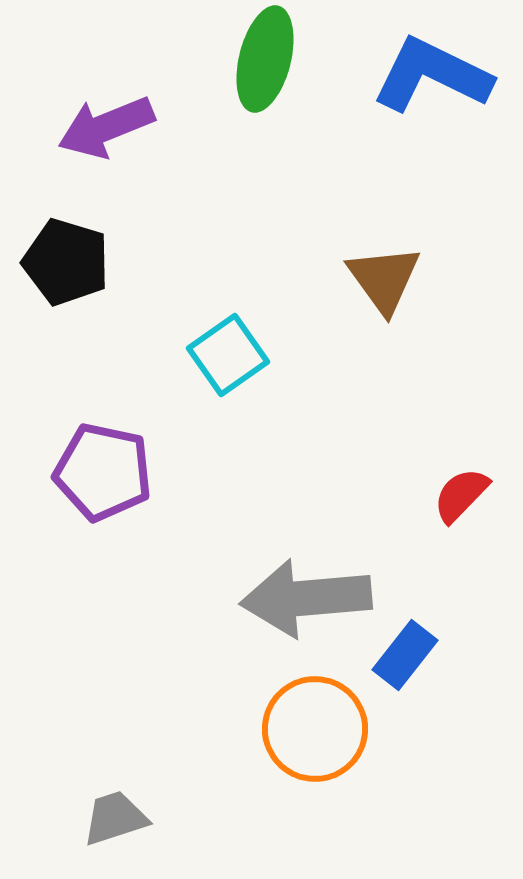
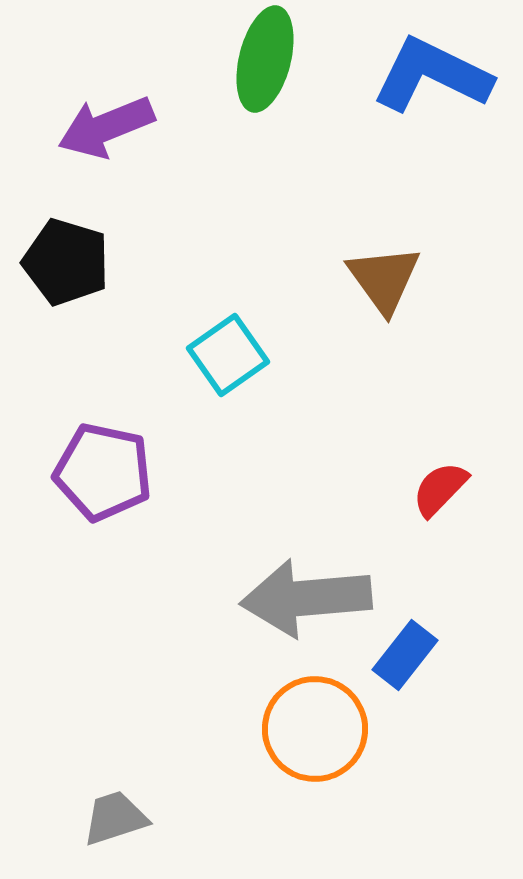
red semicircle: moved 21 px left, 6 px up
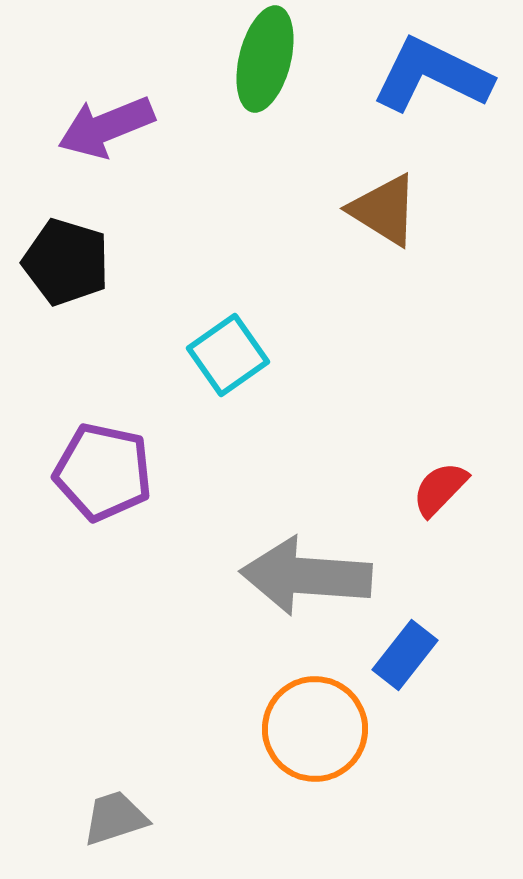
brown triangle: moved 69 px up; rotated 22 degrees counterclockwise
gray arrow: moved 22 px up; rotated 9 degrees clockwise
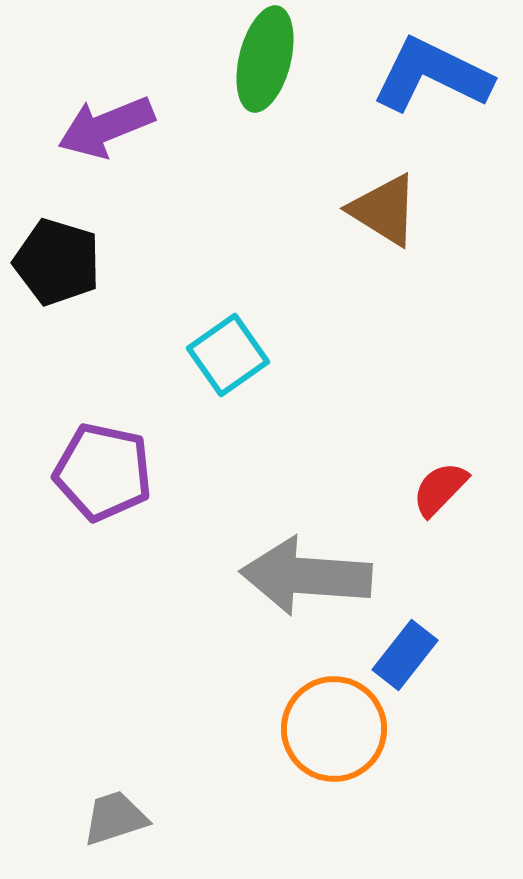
black pentagon: moved 9 px left
orange circle: moved 19 px right
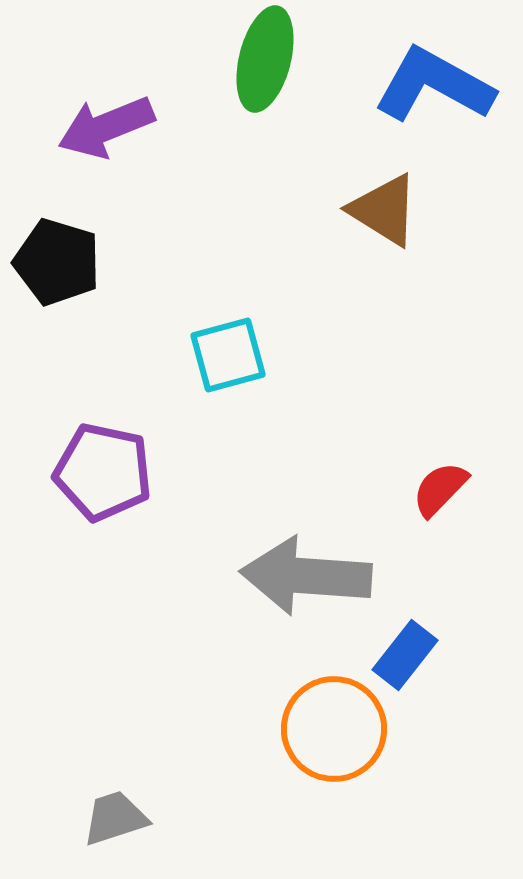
blue L-shape: moved 2 px right, 10 px down; rotated 3 degrees clockwise
cyan square: rotated 20 degrees clockwise
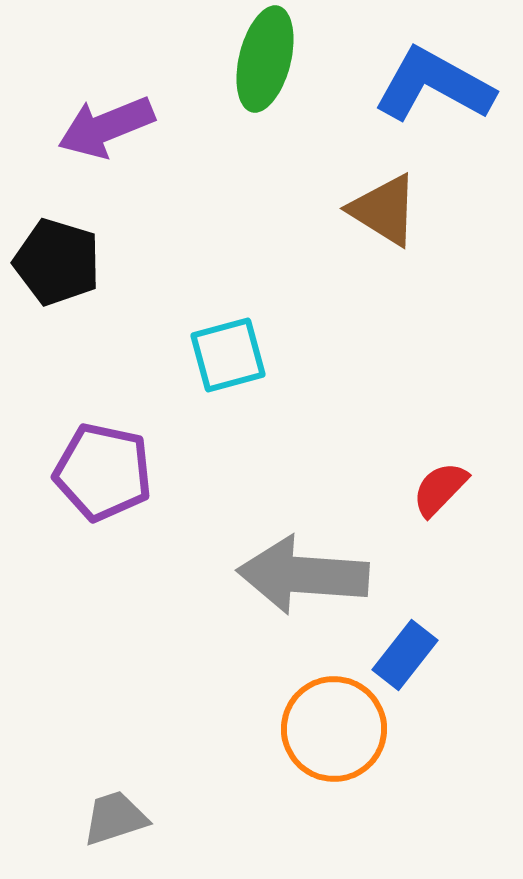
gray arrow: moved 3 px left, 1 px up
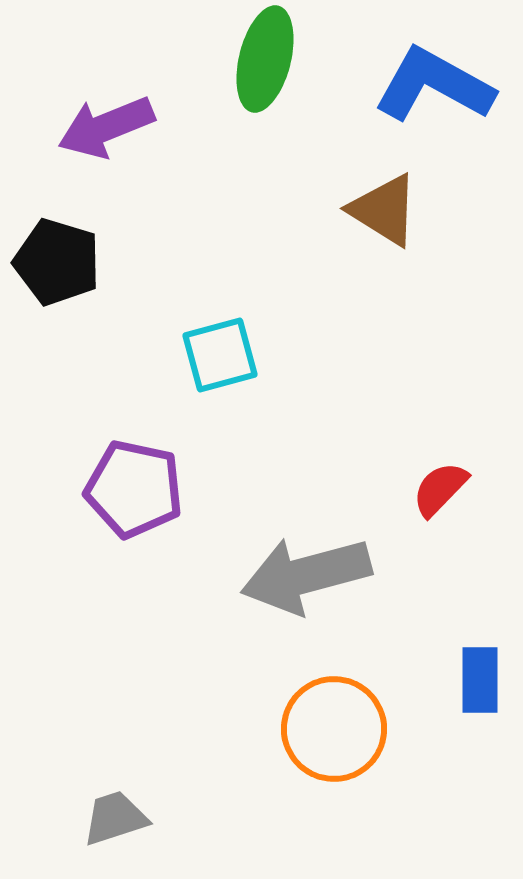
cyan square: moved 8 px left
purple pentagon: moved 31 px right, 17 px down
gray arrow: moved 3 px right; rotated 19 degrees counterclockwise
blue rectangle: moved 75 px right, 25 px down; rotated 38 degrees counterclockwise
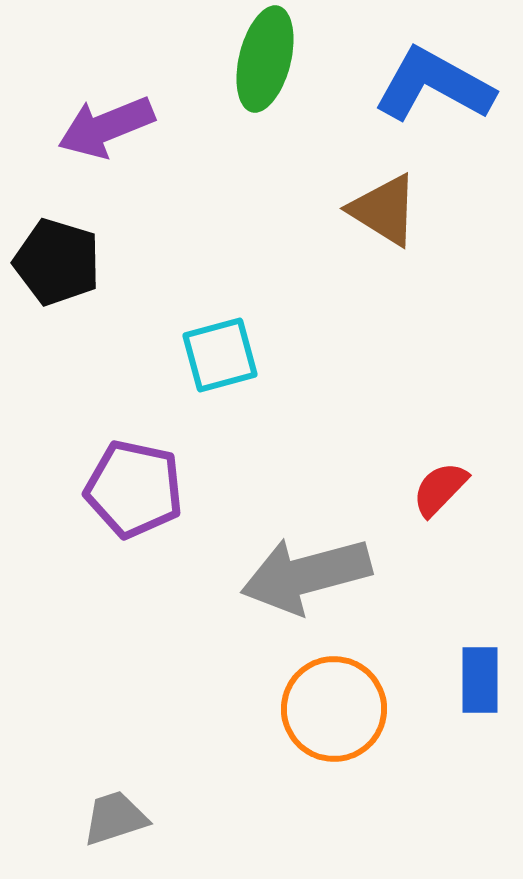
orange circle: moved 20 px up
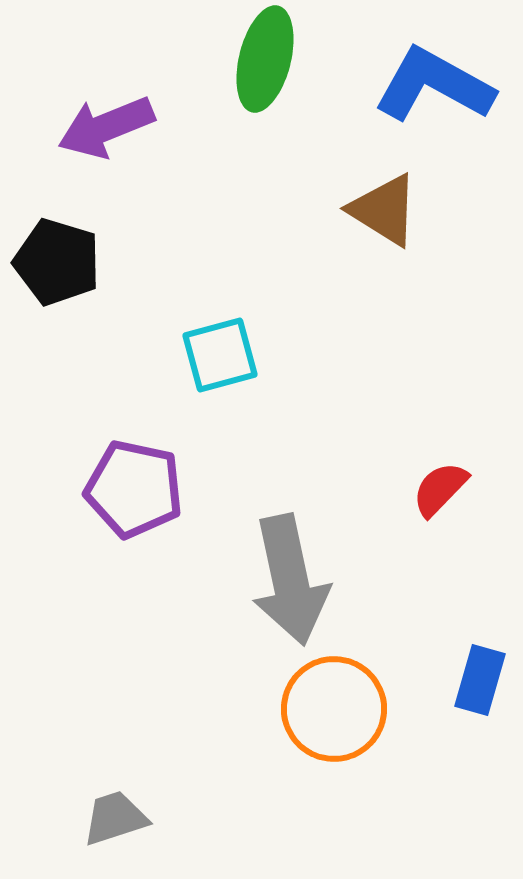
gray arrow: moved 16 px left, 5 px down; rotated 87 degrees counterclockwise
blue rectangle: rotated 16 degrees clockwise
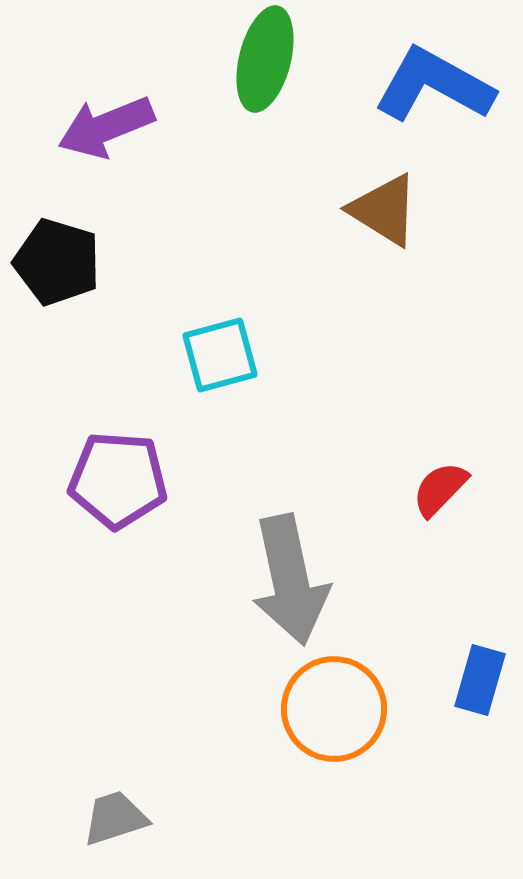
purple pentagon: moved 16 px left, 9 px up; rotated 8 degrees counterclockwise
